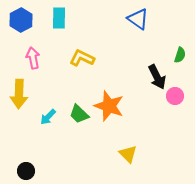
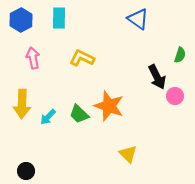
yellow arrow: moved 3 px right, 10 px down
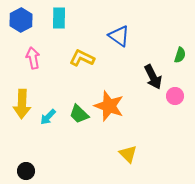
blue triangle: moved 19 px left, 17 px down
black arrow: moved 4 px left
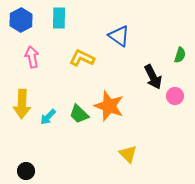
pink arrow: moved 1 px left, 1 px up
